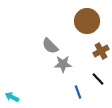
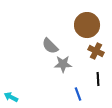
brown circle: moved 4 px down
brown cross: moved 5 px left; rotated 35 degrees counterclockwise
black line: rotated 40 degrees clockwise
blue line: moved 2 px down
cyan arrow: moved 1 px left
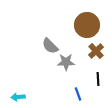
brown cross: rotated 21 degrees clockwise
gray star: moved 3 px right, 2 px up
cyan arrow: moved 7 px right; rotated 32 degrees counterclockwise
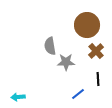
gray semicircle: rotated 36 degrees clockwise
blue line: rotated 72 degrees clockwise
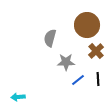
gray semicircle: moved 8 px up; rotated 24 degrees clockwise
blue line: moved 14 px up
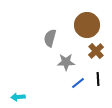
blue line: moved 3 px down
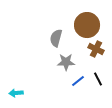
gray semicircle: moved 6 px right
brown cross: moved 2 px up; rotated 21 degrees counterclockwise
black line: rotated 24 degrees counterclockwise
blue line: moved 2 px up
cyan arrow: moved 2 px left, 4 px up
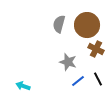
gray semicircle: moved 3 px right, 14 px up
gray star: moved 2 px right; rotated 18 degrees clockwise
cyan arrow: moved 7 px right, 7 px up; rotated 24 degrees clockwise
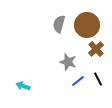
brown cross: rotated 21 degrees clockwise
